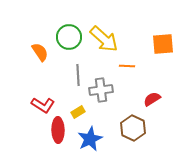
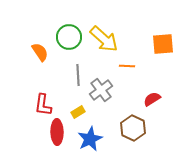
gray cross: rotated 30 degrees counterclockwise
red L-shape: rotated 65 degrees clockwise
red ellipse: moved 1 px left, 2 px down
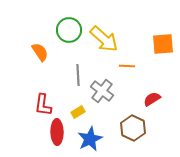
green circle: moved 7 px up
gray cross: moved 1 px right, 1 px down; rotated 15 degrees counterclockwise
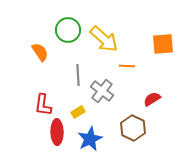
green circle: moved 1 px left
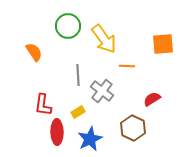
green circle: moved 4 px up
yellow arrow: rotated 12 degrees clockwise
orange semicircle: moved 6 px left
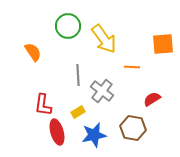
orange semicircle: moved 1 px left
orange line: moved 5 px right, 1 px down
brown hexagon: rotated 15 degrees counterclockwise
red ellipse: rotated 15 degrees counterclockwise
blue star: moved 4 px right, 4 px up; rotated 15 degrees clockwise
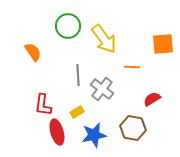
gray cross: moved 2 px up
yellow rectangle: moved 1 px left
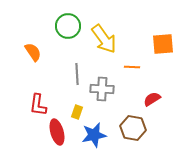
gray line: moved 1 px left, 1 px up
gray cross: rotated 35 degrees counterclockwise
red L-shape: moved 5 px left
yellow rectangle: rotated 40 degrees counterclockwise
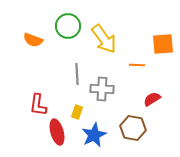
orange semicircle: moved 12 px up; rotated 144 degrees clockwise
orange line: moved 5 px right, 2 px up
blue star: rotated 15 degrees counterclockwise
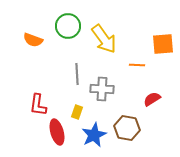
brown hexagon: moved 6 px left
